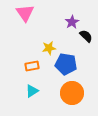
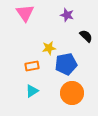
purple star: moved 5 px left, 7 px up; rotated 24 degrees counterclockwise
blue pentagon: rotated 20 degrees counterclockwise
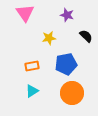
yellow star: moved 10 px up
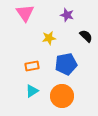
orange circle: moved 10 px left, 3 px down
